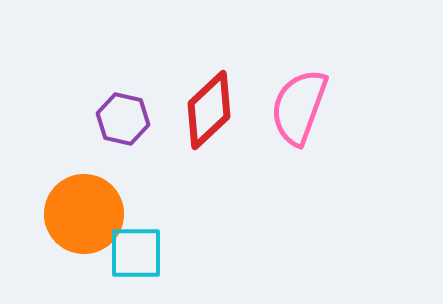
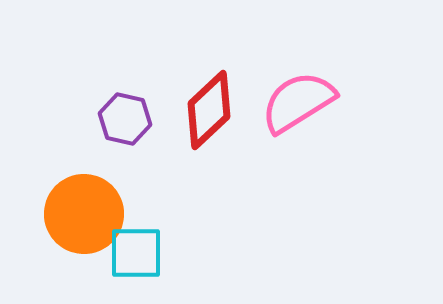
pink semicircle: moved 1 px left, 5 px up; rotated 38 degrees clockwise
purple hexagon: moved 2 px right
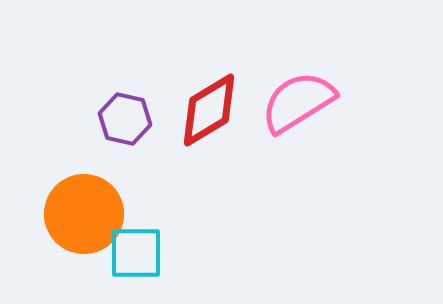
red diamond: rotated 12 degrees clockwise
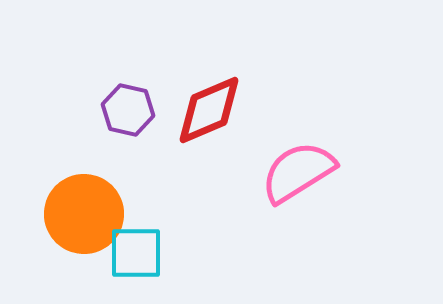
pink semicircle: moved 70 px down
red diamond: rotated 8 degrees clockwise
purple hexagon: moved 3 px right, 9 px up
